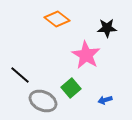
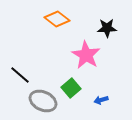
blue arrow: moved 4 px left
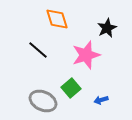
orange diamond: rotated 35 degrees clockwise
black star: rotated 24 degrees counterclockwise
pink star: rotated 24 degrees clockwise
black line: moved 18 px right, 25 px up
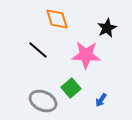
pink star: rotated 20 degrees clockwise
blue arrow: rotated 40 degrees counterclockwise
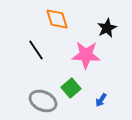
black line: moved 2 px left; rotated 15 degrees clockwise
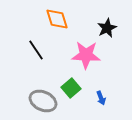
blue arrow: moved 2 px up; rotated 56 degrees counterclockwise
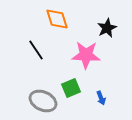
green square: rotated 18 degrees clockwise
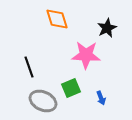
black line: moved 7 px left, 17 px down; rotated 15 degrees clockwise
